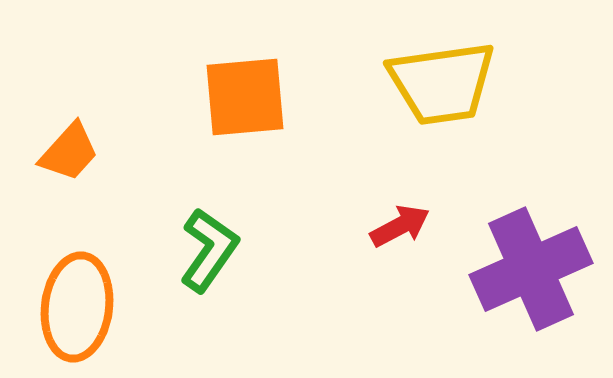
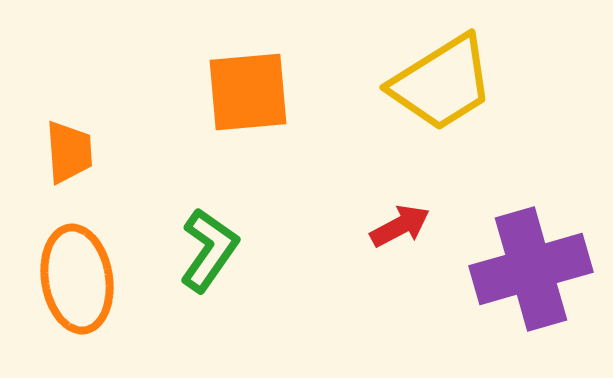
yellow trapezoid: rotated 24 degrees counterclockwise
orange square: moved 3 px right, 5 px up
orange trapezoid: rotated 46 degrees counterclockwise
purple cross: rotated 8 degrees clockwise
orange ellipse: moved 28 px up; rotated 16 degrees counterclockwise
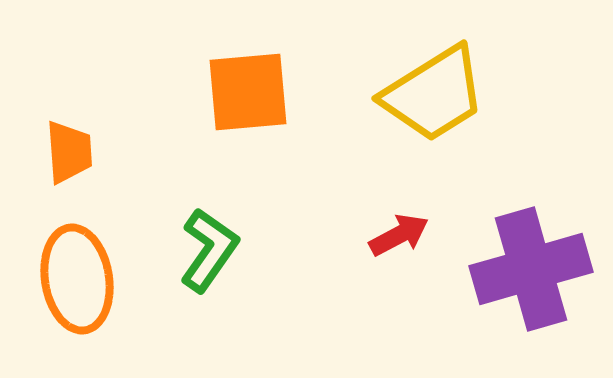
yellow trapezoid: moved 8 px left, 11 px down
red arrow: moved 1 px left, 9 px down
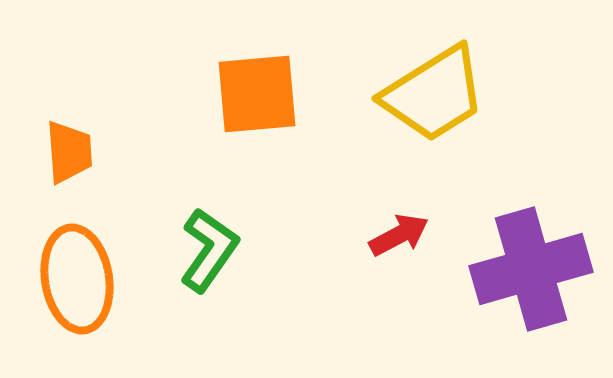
orange square: moved 9 px right, 2 px down
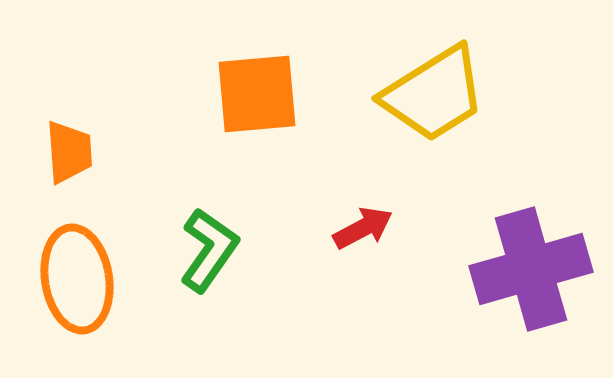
red arrow: moved 36 px left, 7 px up
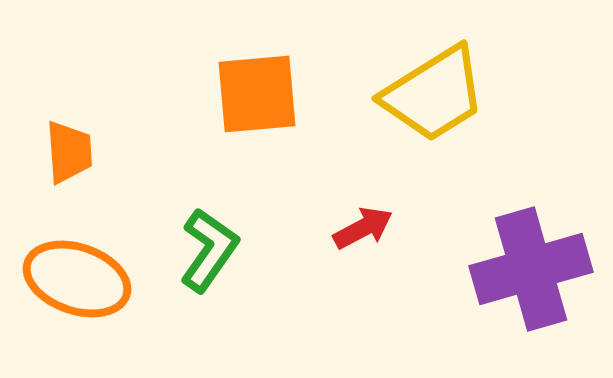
orange ellipse: rotated 62 degrees counterclockwise
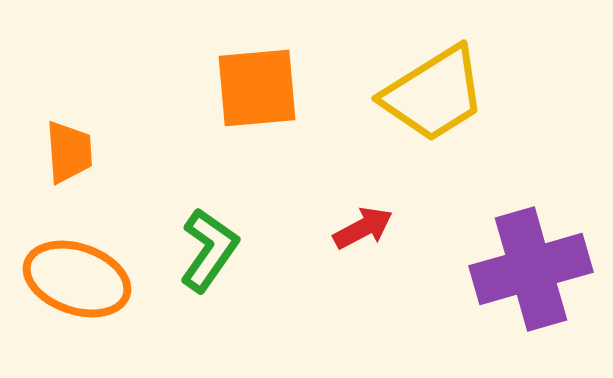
orange square: moved 6 px up
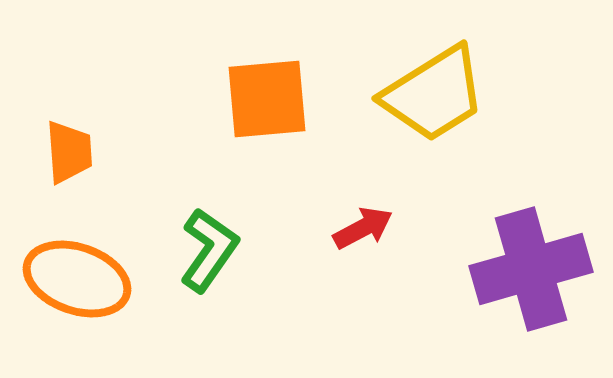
orange square: moved 10 px right, 11 px down
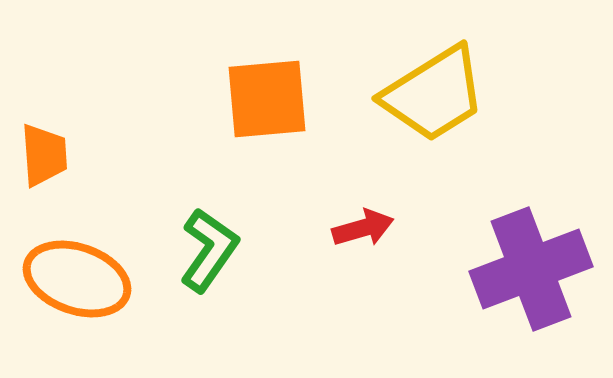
orange trapezoid: moved 25 px left, 3 px down
red arrow: rotated 12 degrees clockwise
purple cross: rotated 5 degrees counterclockwise
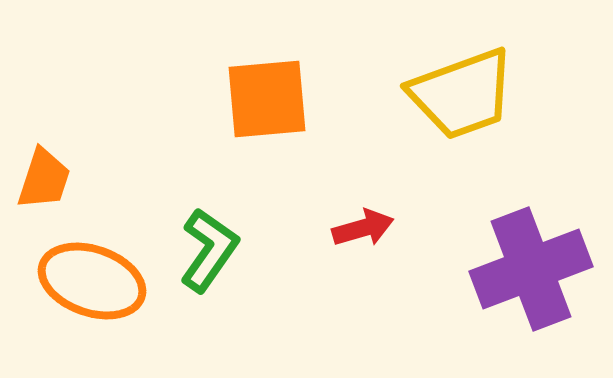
yellow trapezoid: moved 28 px right; rotated 12 degrees clockwise
orange trapezoid: moved 24 px down; rotated 22 degrees clockwise
orange ellipse: moved 15 px right, 2 px down
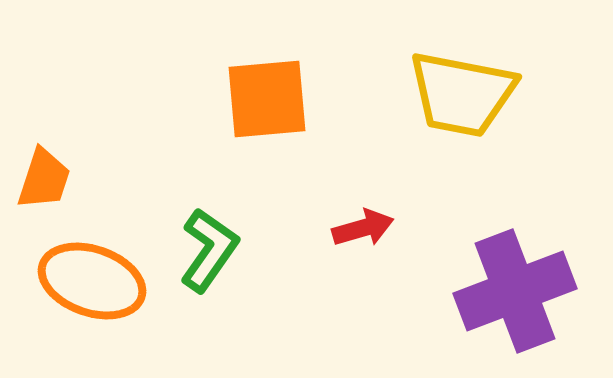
yellow trapezoid: rotated 31 degrees clockwise
purple cross: moved 16 px left, 22 px down
